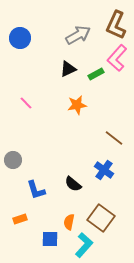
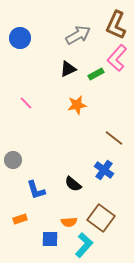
orange semicircle: rotated 105 degrees counterclockwise
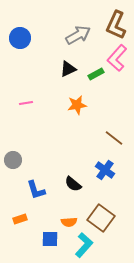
pink line: rotated 56 degrees counterclockwise
blue cross: moved 1 px right
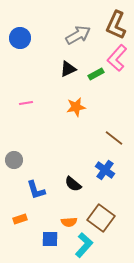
orange star: moved 1 px left, 2 px down
gray circle: moved 1 px right
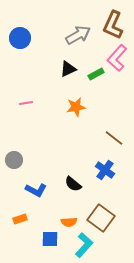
brown L-shape: moved 3 px left
blue L-shape: rotated 45 degrees counterclockwise
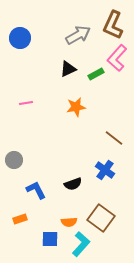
black semicircle: rotated 60 degrees counterclockwise
blue L-shape: rotated 145 degrees counterclockwise
cyan L-shape: moved 3 px left, 1 px up
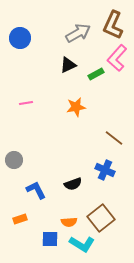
gray arrow: moved 2 px up
black triangle: moved 4 px up
blue cross: rotated 12 degrees counterclockwise
brown square: rotated 16 degrees clockwise
cyan L-shape: moved 1 px right; rotated 80 degrees clockwise
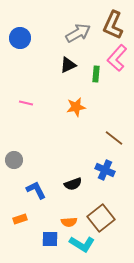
green rectangle: rotated 56 degrees counterclockwise
pink line: rotated 24 degrees clockwise
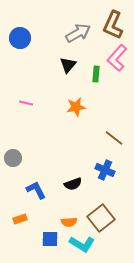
black triangle: rotated 24 degrees counterclockwise
gray circle: moved 1 px left, 2 px up
